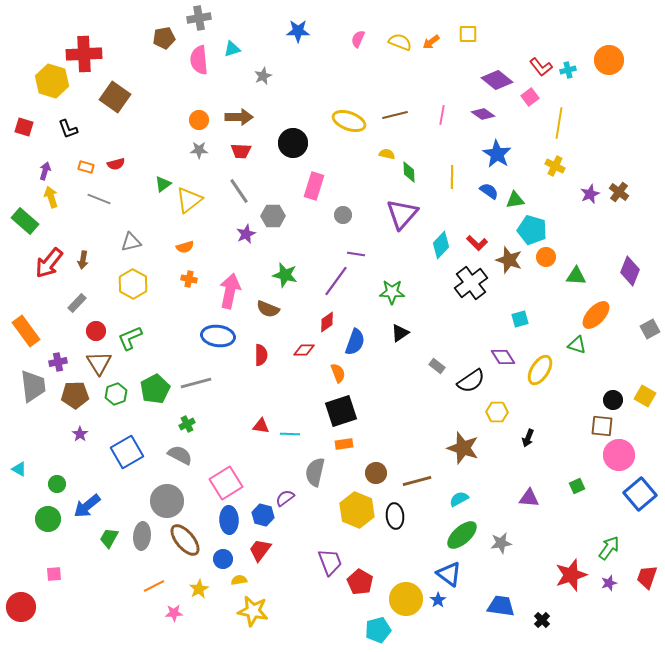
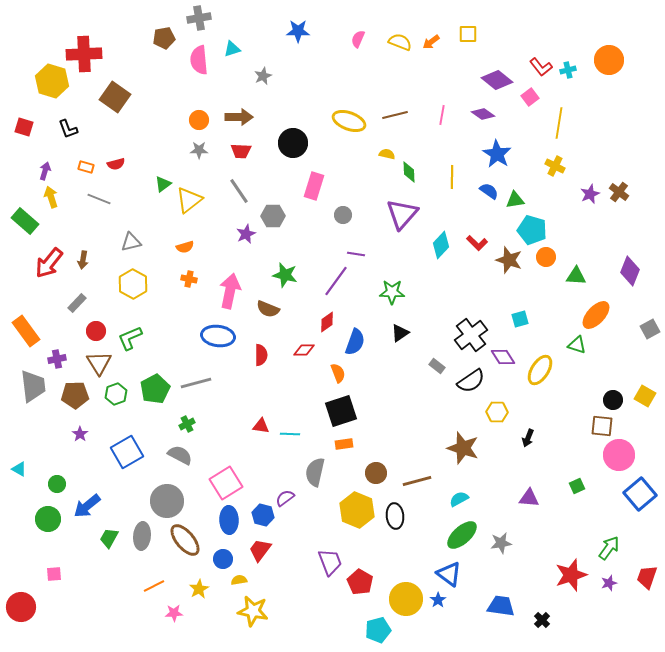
black cross at (471, 283): moved 52 px down
purple cross at (58, 362): moved 1 px left, 3 px up
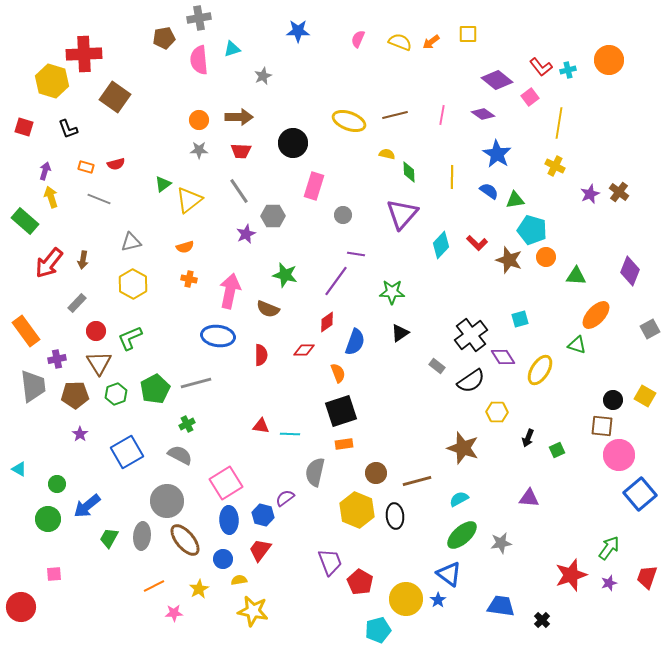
green square at (577, 486): moved 20 px left, 36 px up
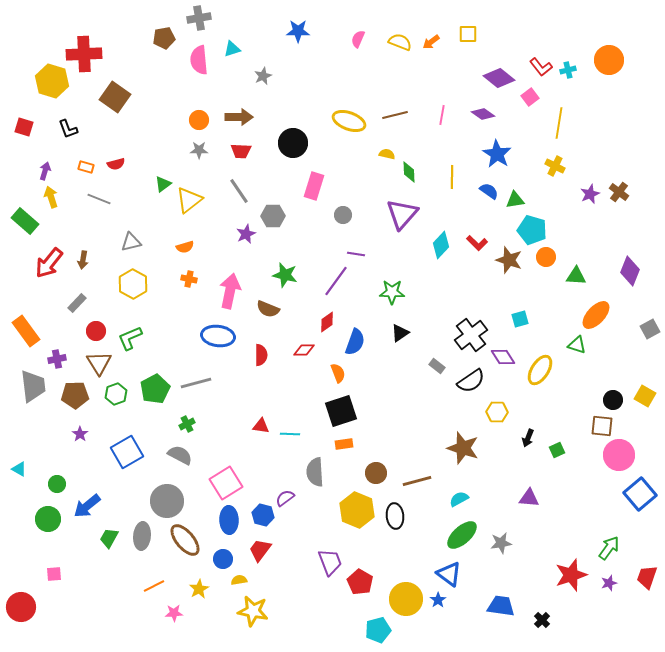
purple diamond at (497, 80): moved 2 px right, 2 px up
gray semicircle at (315, 472): rotated 16 degrees counterclockwise
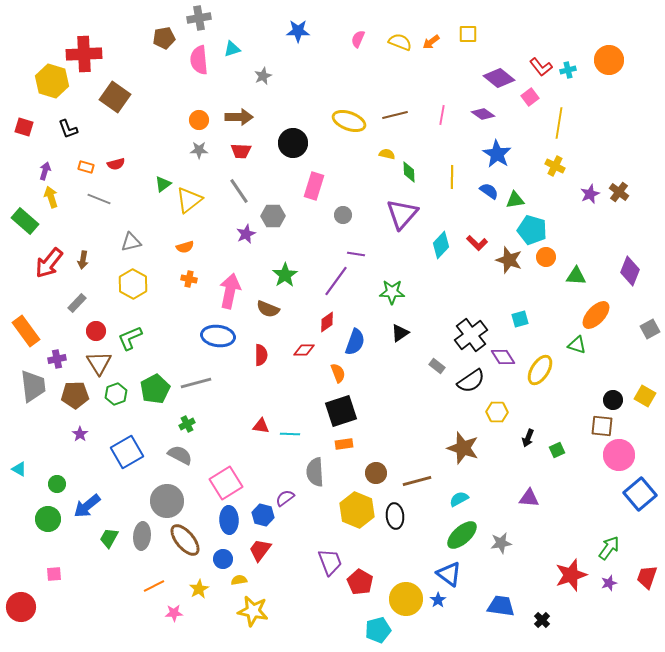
green star at (285, 275): rotated 25 degrees clockwise
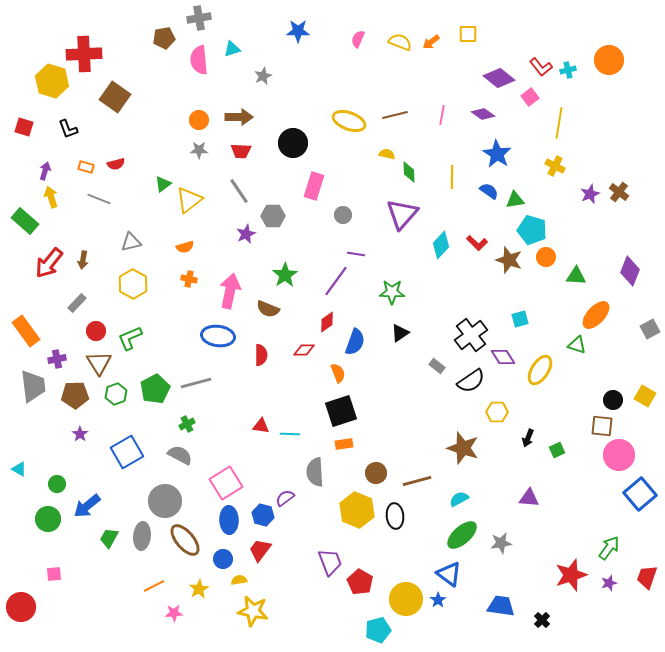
gray circle at (167, 501): moved 2 px left
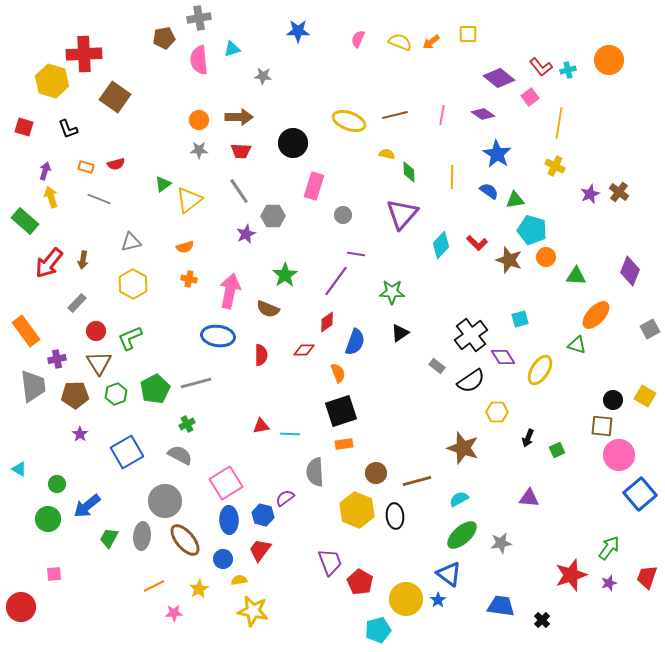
gray star at (263, 76): rotated 30 degrees clockwise
red triangle at (261, 426): rotated 18 degrees counterclockwise
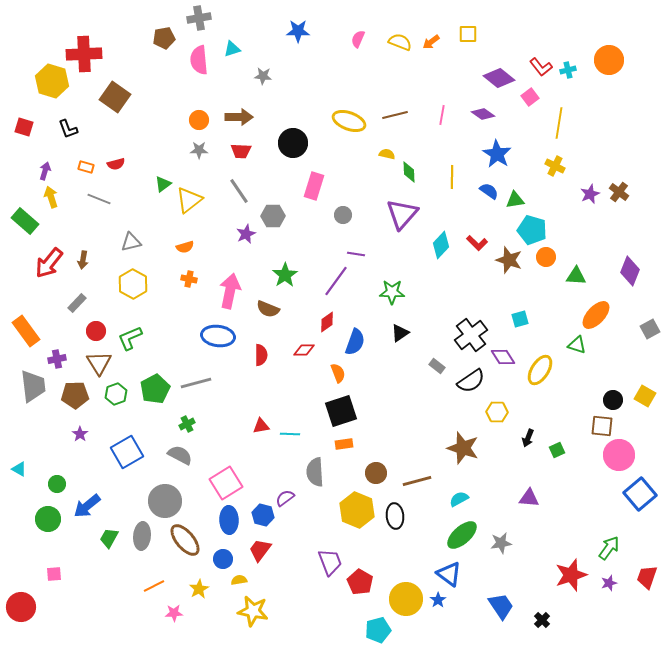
blue trapezoid at (501, 606): rotated 48 degrees clockwise
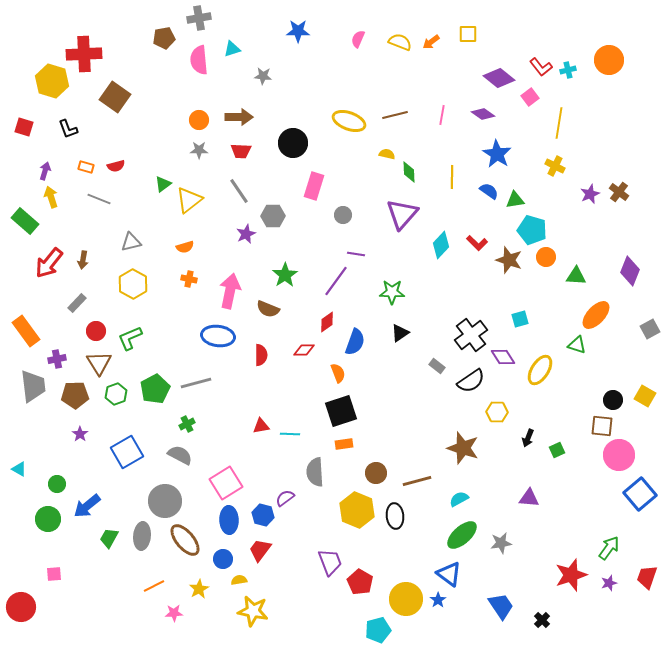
red semicircle at (116, 164): moved 2 px down
